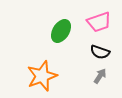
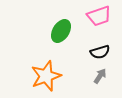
pink trapezoid: moved 6 px up
black semicircle: rotated 36 degrees counterclockwise
orange star: moved 4 px right
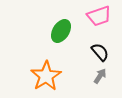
black semicircle: rotated 114 degrees counterclockwise
orange star: rotated 12 degrees counterclockwise
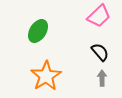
pink trapezoid: rotated 25 degrees counterclockwise
green ellipse: moved 23 px left
gray arrow: moved 2 px right, 2 px down; rotated 35 degrees counterclockwise
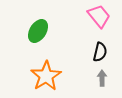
pink trapezoid: rotated 85 degrees counterclockwise
black semicircle: rotated 54 degrees clockwise
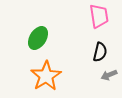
pink trapezoid: rotated 30 degrees clockwise
green ellipse: moved 7 px down
gray arrow: moved 7 px right, 3 px up; rotated 112 degrees counterclockwise
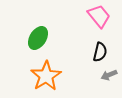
pink trapezoid: rotated 30 degrees counterclockwise
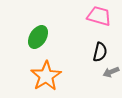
pink trapezoid: rotated 35 degrees counterclockwise
green ellipse: moved 1 px up
gray arrow: moved 2 px right, 3 px up
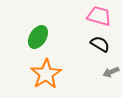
black semicircle: moved 8 px up; rotated 72 degrees counterclockwise
orange star: moved 2 px up
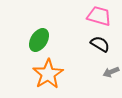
green ellipse: moved 1 px right, 3 px down
orange star: moved 2 px right
